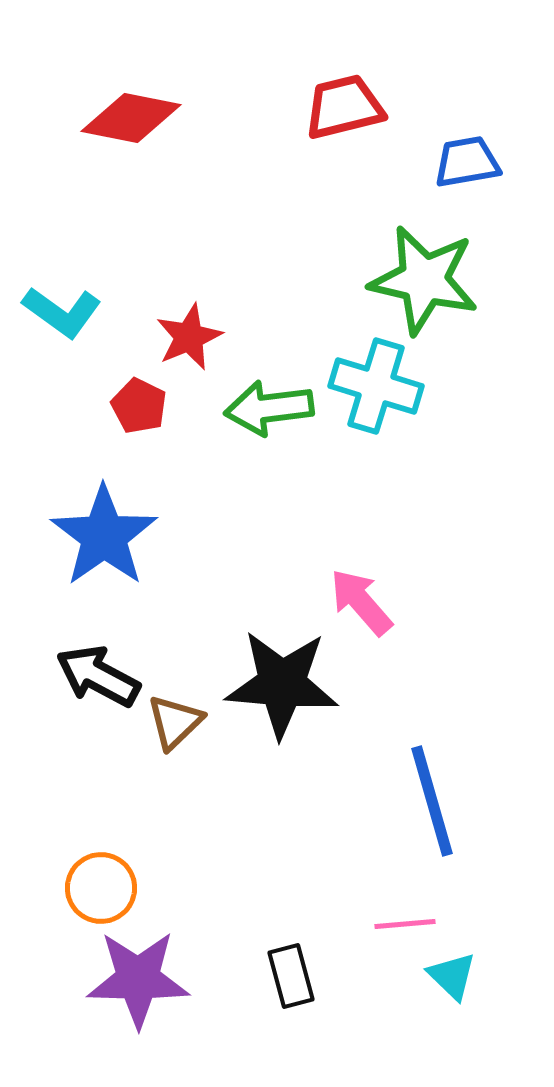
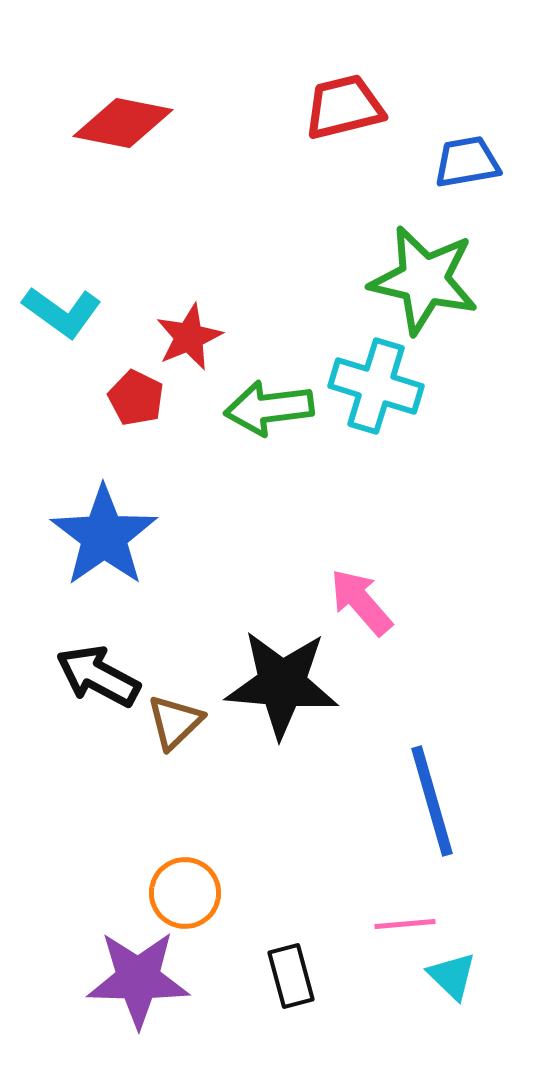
red diamond: moved 8 px left, 5 px down
red pentagon: moved 3 px left, 8 px up
orange circle: moved 84 px right, 5 px down
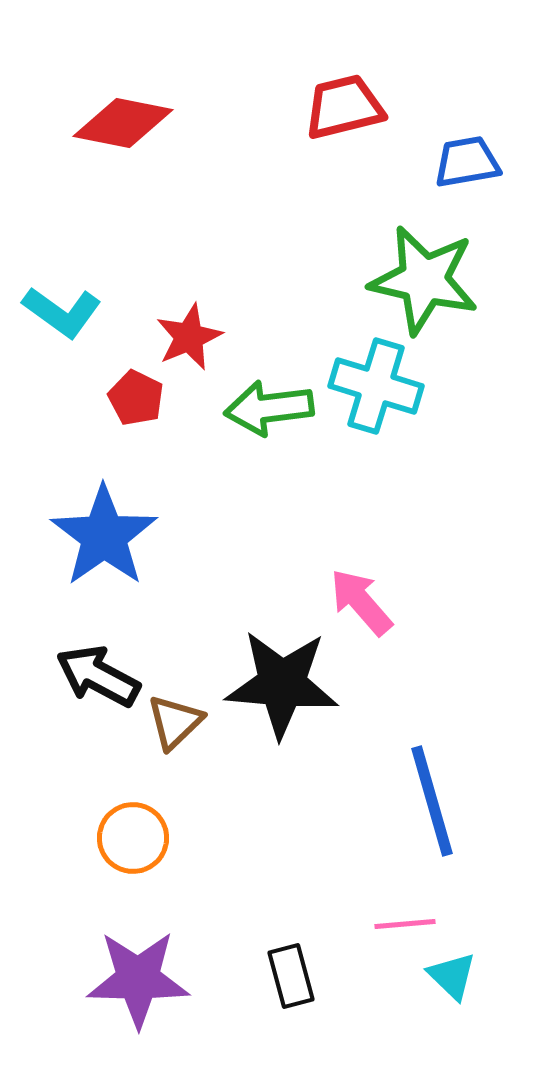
orange circle: moved 52 px left, 55 px up
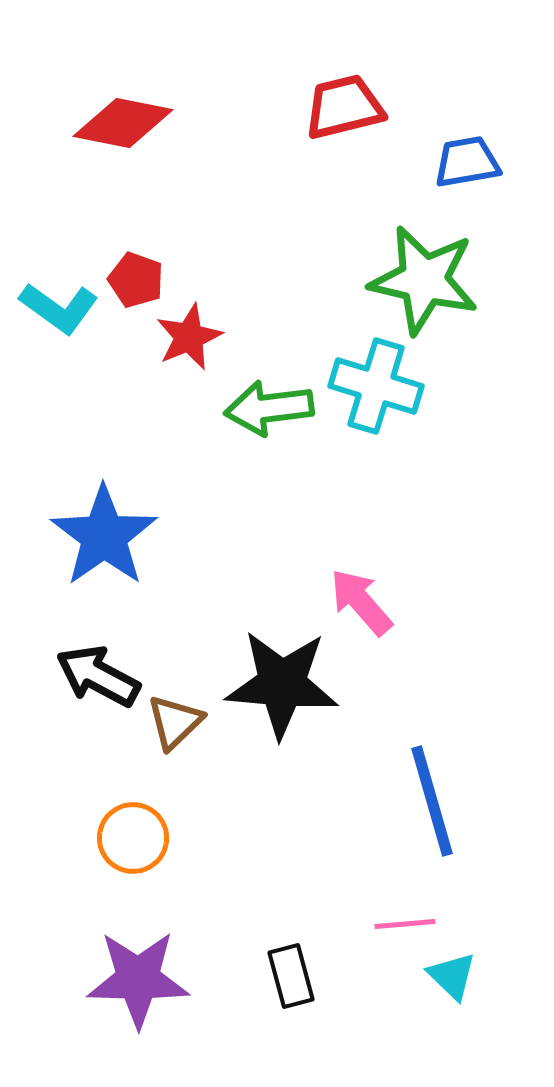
cyan L-shape: moved 3 px left, 4 px up
red pentagon: moved 118 px up; rotated 6 degrees counterclockwise
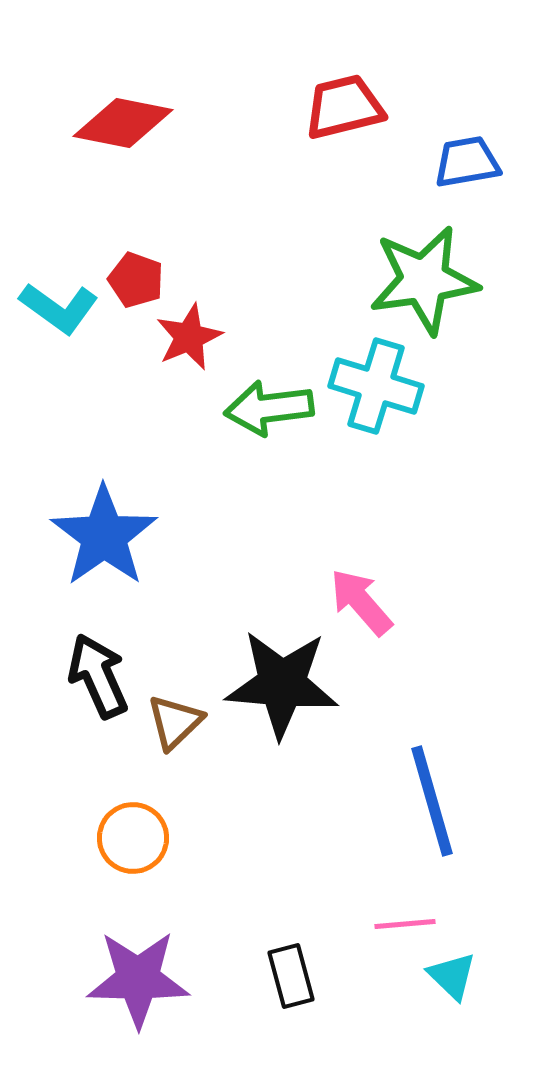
green star: rotated 21 degrees counterclockwise
black arrow: rotated 38 degrees clockwise
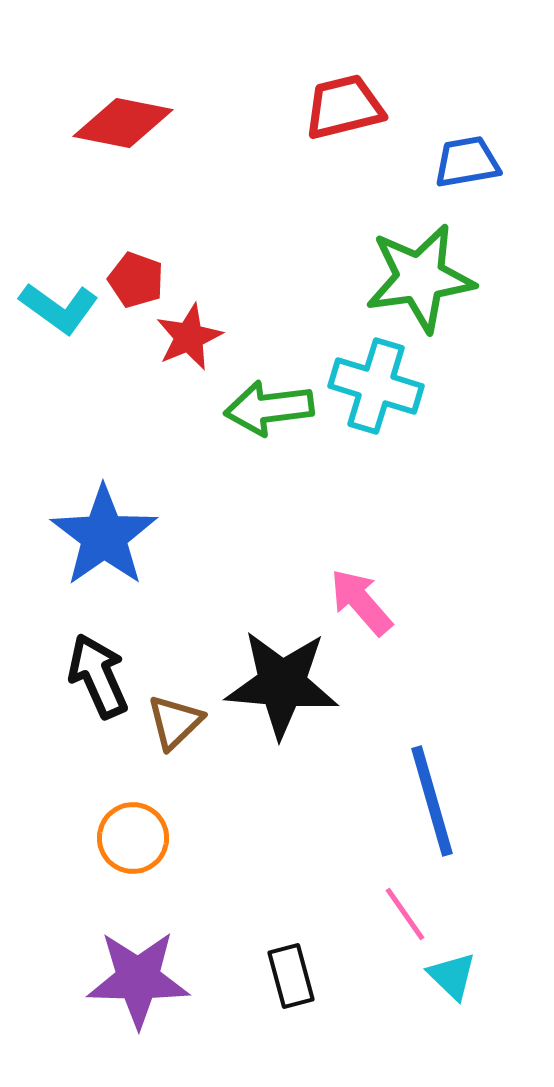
green star: moved 4 px left, 2 px up
pink line: moved 10 px up; rotated 60 degrees clockwise
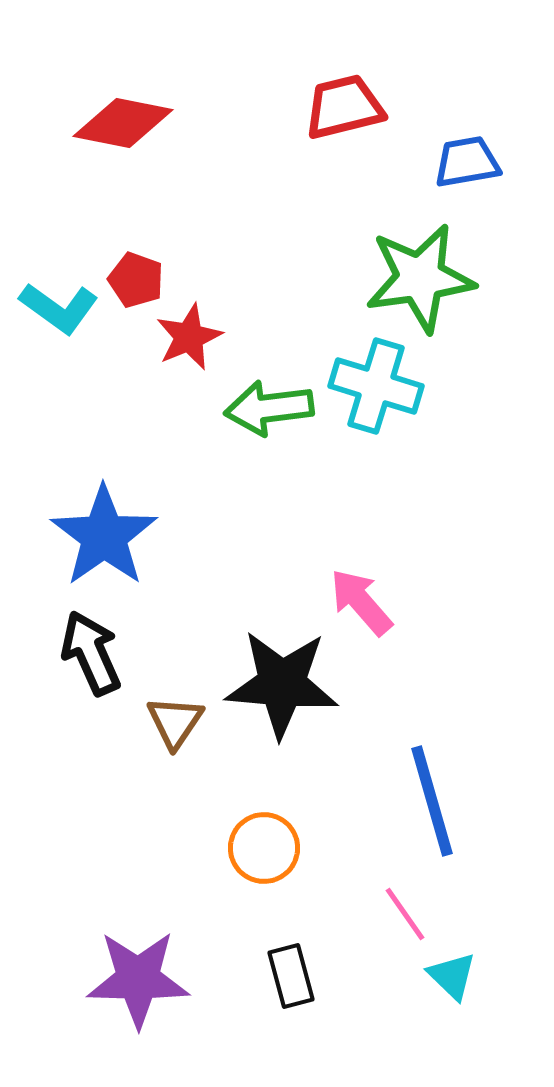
black arrow: moved 7 px left, 23 px up
brown triangle: rotated 12 degrees counterclockwise
orange circle: moved 131 px right, 10 px down
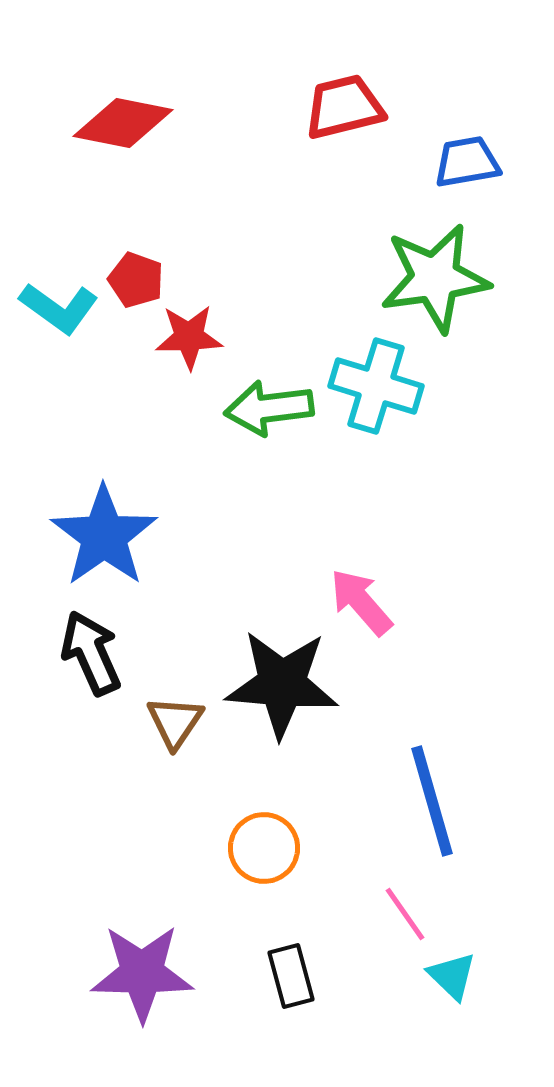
green star: moved 15 px right
red star: rotated 22 degrees clockwise
purple star: moved 4 px right, 6 px up
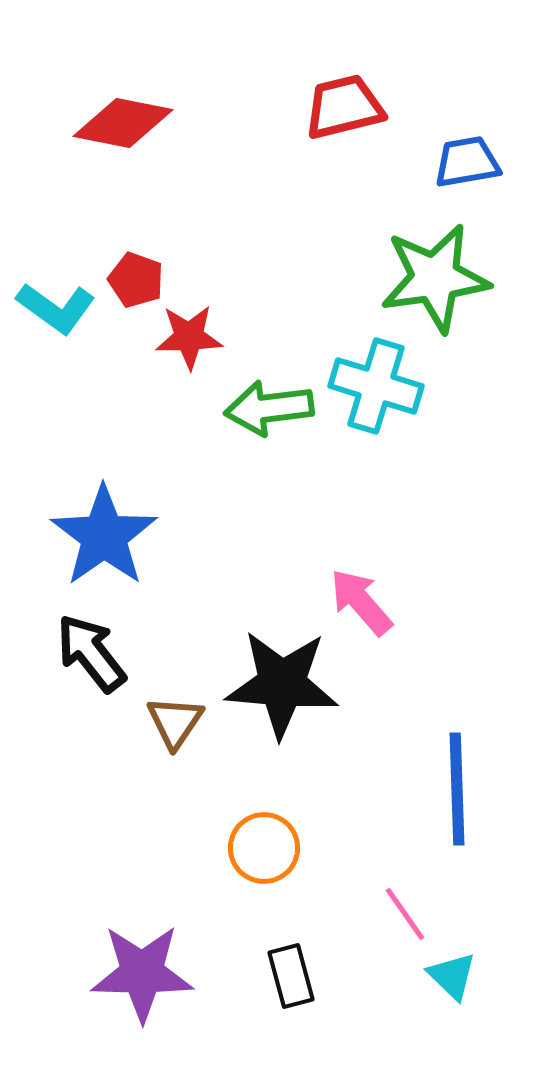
cyan L-shape: moved 3 px left
black arrow: rotated 14 degrees counterclockwise
blue line: moved 25 px right, 12 px up; rotated 14 degrees clockwise
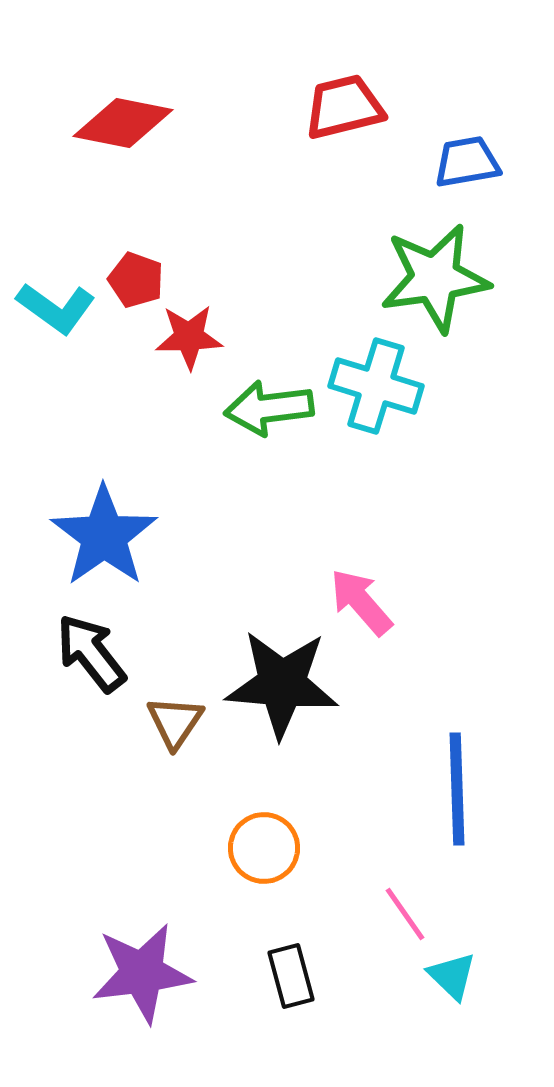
purple star: rotated 8 degrees counterclockwise
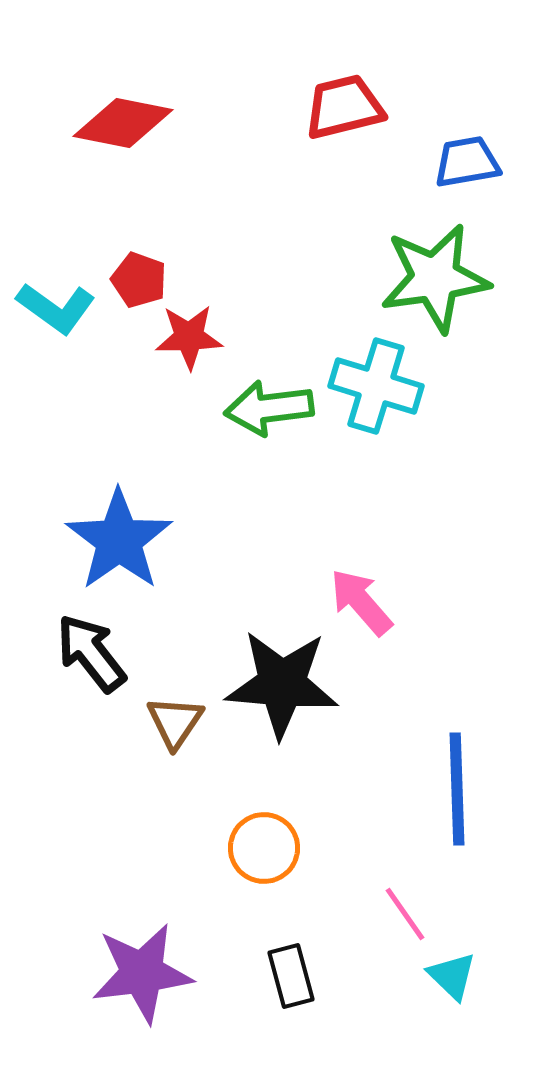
red pentagon: moved 3 px right
blue star: moved 15 px right, 4 px down
